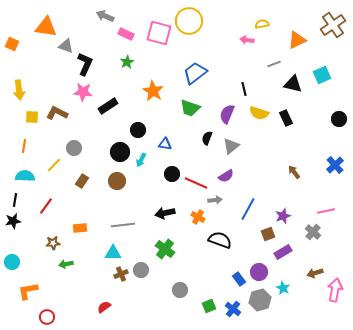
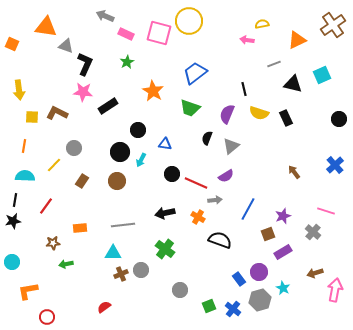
pink line at (326, 211): rotated 30 degrees clockwise
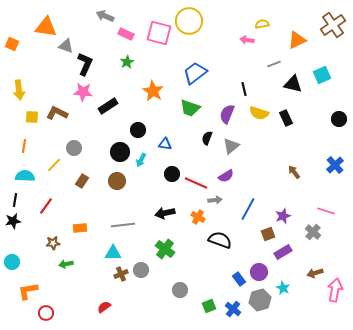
red circle at (47, 317): moved 1 px left, 4 px up
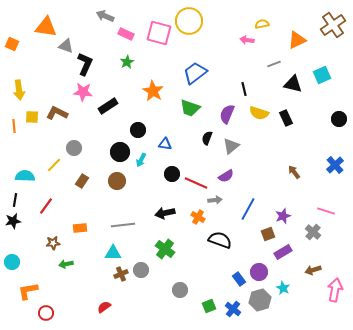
orange line at (24, 146): moved 10 px left, 20 px up; rotated 16 degrees counterclockwise
brown arrow at (315, 273): moved 2 px left, 3 px up
